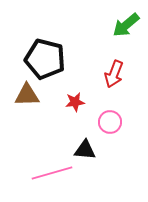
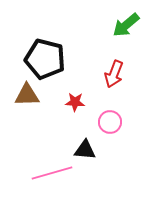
red star: rotated 12 degrees clockwise
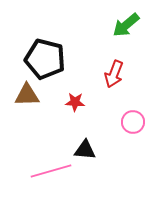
pink circle: moved 23 px right
pink line: moved 1 px left, 2 px up
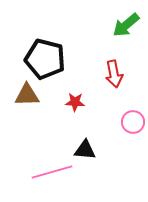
red arrow: rotated 32 degrees counterclockwise
pink line: moved 1 px right, 1 px down
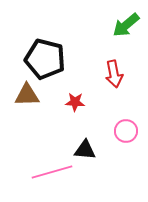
pink circle: moved 7 px left, 9 px down
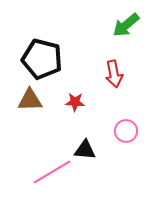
black pentagon: moved 3 px left
brown triangle: moved 3 px right, 5 px down
pink line: rotated 15 degrees counterclockwise
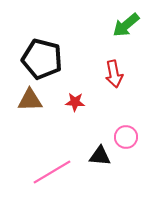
pink circle: moved 6 px down
black triangle: moved 15 px right, 6 px down
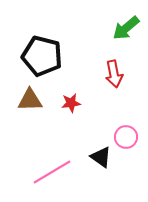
green arrow: moved 3 px down
black pentagon: moved 3 px up
red star: moved 4 px left, 1 px down; rotated 12 degrees counterclockwise
black triangle: moved 1 px right, 1 px down; rotated 30 degrees clockwise
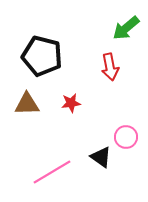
red arrow: moved 4 px left, 7 px up
brown triangle: moved 3 px left, 4 px down
